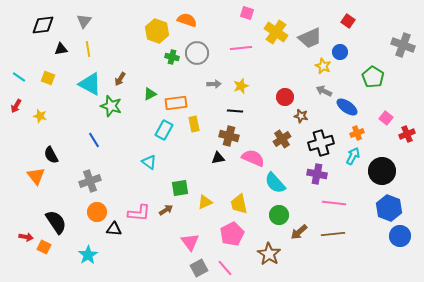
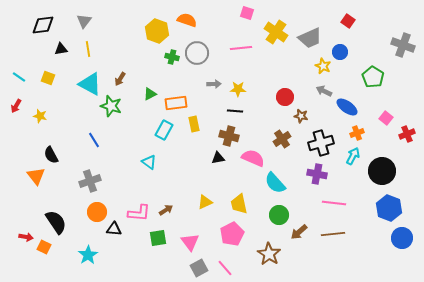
yellow star at (241, 86): moved 3 px left, 3 px down; rotated 21 degrees clockwise
green square at (180, 188): moved 22 px left, 50 px down
blue circle at (400, 236): moved 2 px right, 2 px down
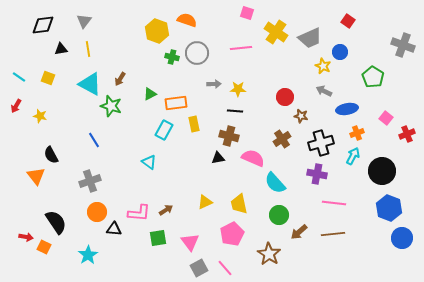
blue ellipse at (347, 107): moved 2 px down; rotated 45 degrees counterclockwise
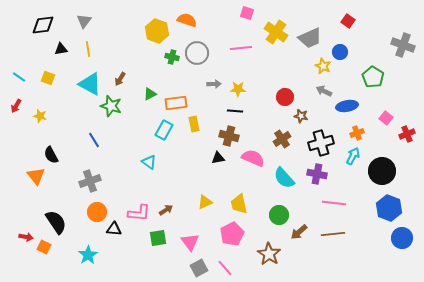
blue ellipse at (347, 109): moved 3 px up
cyan semicircle at (275, 183): moved 9 px right, 5 px up
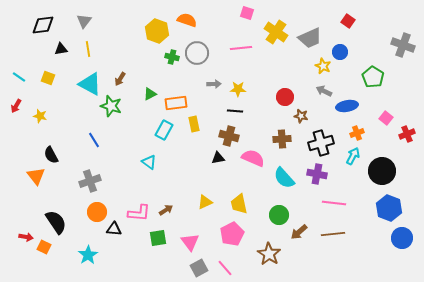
brown cross at (282, 139): rotated 30 degrees clockwise
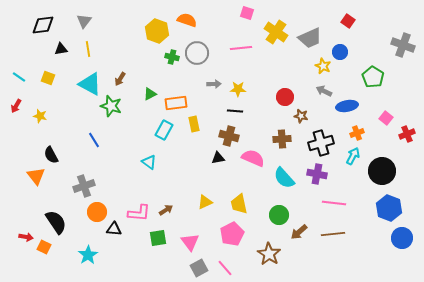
gray cross at (90, 181): moved 6 px left, 5 px down
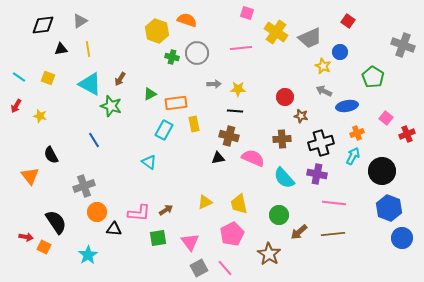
gray triangle at (84, 21): moved 4 px left; rotated 21 degrees clockwise
orange triangle at (36, 176): moved 6 px left
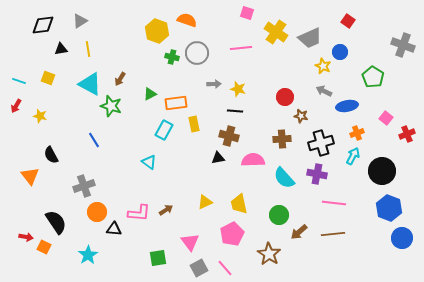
cyan line at (19, 77): moved 4 px down; rotated 16 degrees counterclockwise
yellow star at (238, 89): rotated 14 degrees clockwise
pink semicircle at (253, 158): moved 2 px down; rotated 25 degrees counterclockwise
green square at (158, 238): moved 20 px down
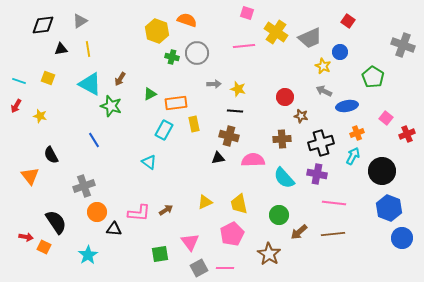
pink line at (241, 48): moved 3 px right, 2 px up
green square at (158, 258): moved 2 px right, 4 px up
pink line at (225, 268): rotated 48 degrees counterclockwise
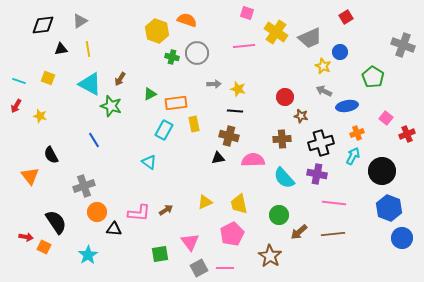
red square at (348, 21): moved 2 px left, 4 px up; rotated 24 degrees clockwise
brown star at (269, 254): moved 1 px right, 2 px down
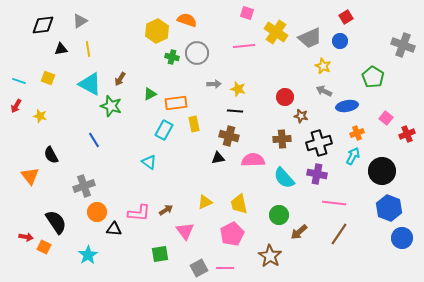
yellow hexagon at (157, 31): rotated 15 degrees clockwise
blue circle at (340, 52): moved 11 px up
black cross at (321, 143): moved 2 px left
brown line at (333, 234): moved 6 px right; rotated 50 degrees counterclockwise
pink triangle at (190, 242): moved 5 px left, 11 px up
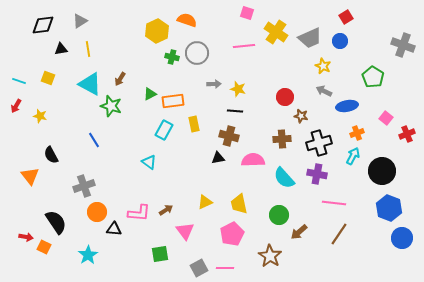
orange rectangle at (176, 103): moved 3 px left, 2 px up
